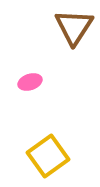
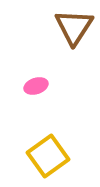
pink ellipse: moved 6 px right, 4 px down
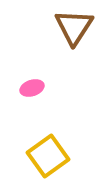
pink ellipse: moved 4 px left, 2 px down
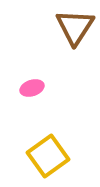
brown triangle: moved 1 px right
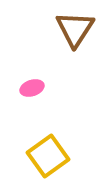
brown triangle: moved 2 px down
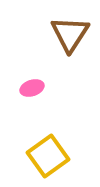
brown triangle: moved 5 px left, 5 px down
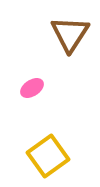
pink ellipse: rotated 15 degrees counterclockwise
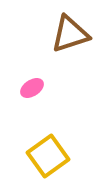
brown triangle: rotated 39 degrees clockwise
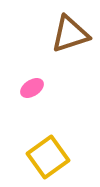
yellow square: moved 1 px down
